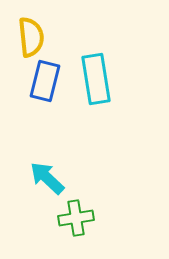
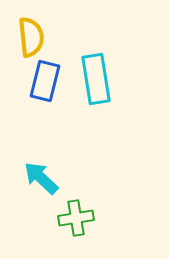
cyan arrow: moved 6 px left
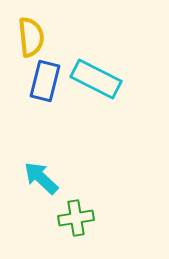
cyan rectangle: rotated 54 degrees counterclockwise
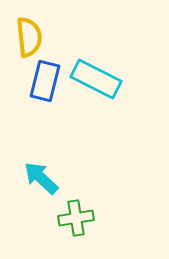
yellow semicircle: moved 2 px left
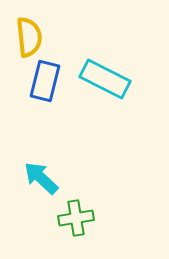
cyan rectangle: moved 9 px right
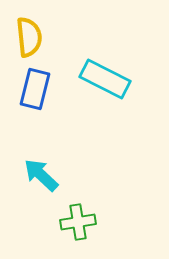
blue rectangle: moved 10 px left, 8 px down
cyan arrow: moved 3 px up
green cross: moved 2 px right, 4 px down
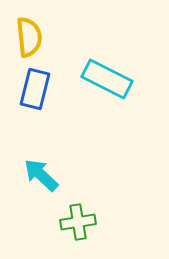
cyan rectangle: moved 2 px right
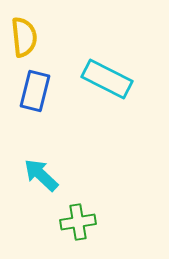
yellow semicircle: moved 5 px left
blue rectangle: moved 2 px down
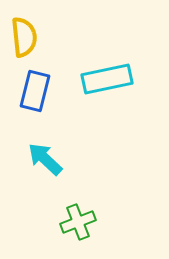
cyan rectangle: rotated 39 degrees counterclockwise
cyan arrow: moved 4 px right, 16 px up
green cross: rotated 12 degrees counterclockwise
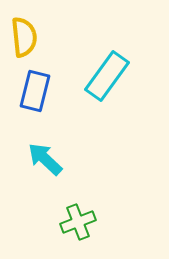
cyan rectangle: moved 3 px up; rotated 42 degrees counterclockwise
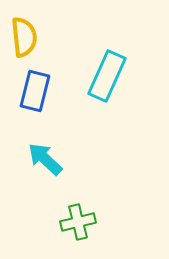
cyan rectangle: rotated 12 degrees counterclockwise
green cross: rotated 8 degrees clockwise
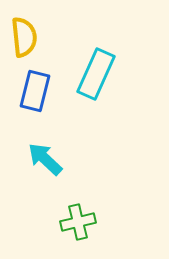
cyan rectangle: moved 11 px left, 2 px up
